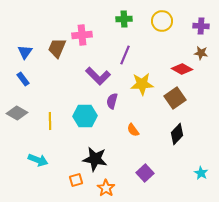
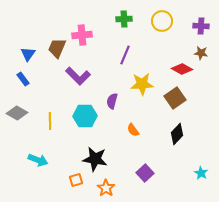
blue triangle: moved 3 px right, 2 px down
purple L-shape: moved 20 px left
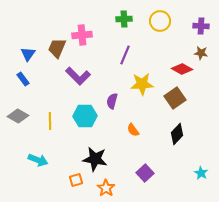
yellow circle: moved 2 px left
gray diamond: moved 1 px right, 3 px down
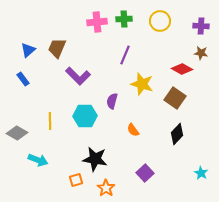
pink cross: moved 15 px right, 13 px up
blue triangle: moved 4 px up; rotated 14 degrees clockwise
yellow star: rotated 20 degrees clockwise
brown square: rotated 20 degrees counterclockwise
gray diamond: moved 1 px left, 17 px down
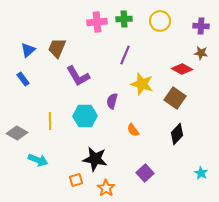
purple L-shape: rotated 15 degrees clockwise
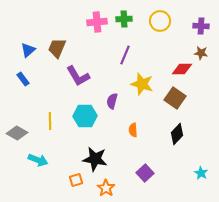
red diamond: rotated 30 degrees counterclockwise
orange semicircle: rotated 32 degrees clockwise
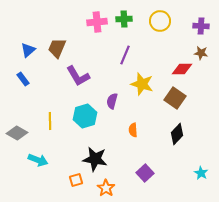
cyan hexagon: rotated 15 degrees counterclockwise
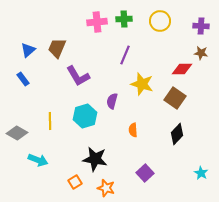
orange square: moved 1 px left, 2 px down; rotated 16 degrees counterclockwise
orange star: rotated 18 degrees counterclockwise
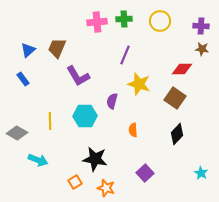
brown star: moved 1 px right, 4 px up
yellow star: moved 3 px left
cyan hexagon: rotated 15 degrees clockwise
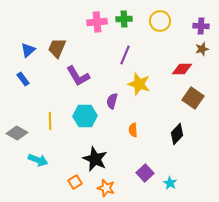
brown star: rotated 24 degrees counterclockwise
brown square: moved 18 px right
black star: rotated 15 degrees clockwise
cyan star: moved 31 px left, 10 px down
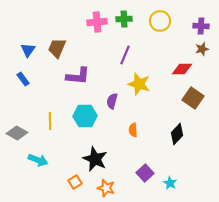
blue triangle: rotated 14 degrees counterclockwise
purple L-shape: rotated 55 degrees counterclockwise
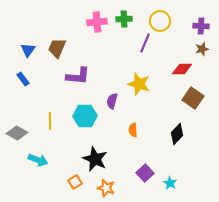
purple line: moved 20 px right, 12 px up
